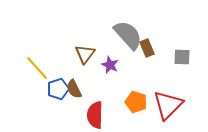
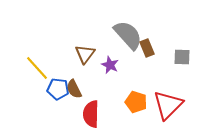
blue pentagon: rotated 25 degrees clockwise
red semicircle: moved 4 px left, 1 px up
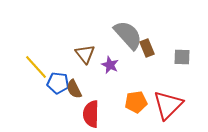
brown triangle: rotated 15 degrees counterclockwise
yellow line: moved 1 px left, 1 px up
blue pentagon: moved 6 px up
orange pentagon: rotated 25 degrees counterclockwise
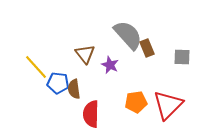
brown semicircle: rotated 18 degrees clockwise
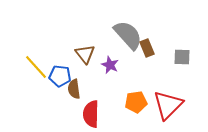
blue pentagon: moved 2 px right, 7 px up
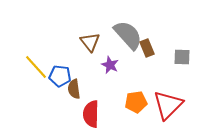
brown triangle: moved 5 px right, 12 px up
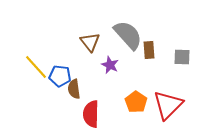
brown rectangle: moved 2 px right, 2 px down; rotated 18 degrees clockwise
orange pentagon: rotated 30 degrees counterclockwise
